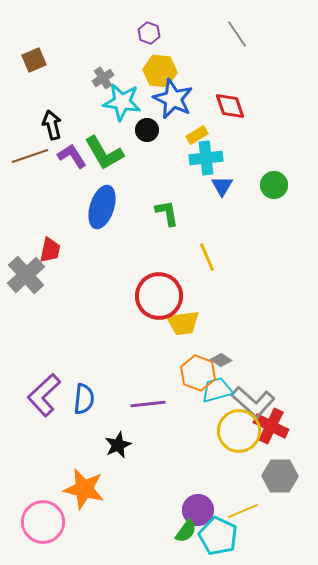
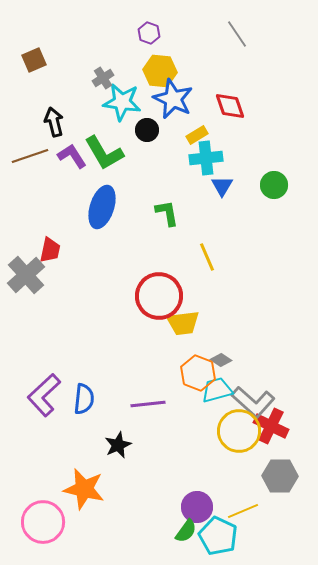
black arrow at (52, 125): moved 2 px right, 3 px up
purple circle at (198, 510): moved 1 px left, 3 px up
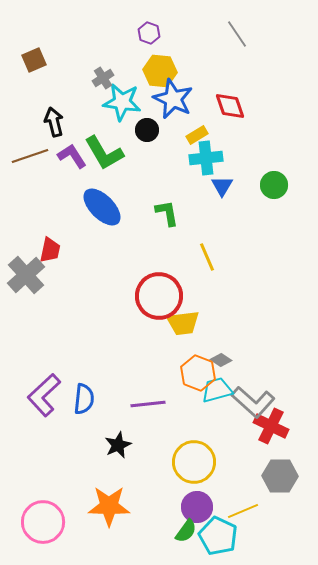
blue ellipse at (102, 207): rotated 63 degrees counterclockwise
yellow circle at (239, 431): moved 45 px left, 31 px down
orange star at (84, 489): moved 25 px right, 17 px down; rotated 12 degrees counterclockwise
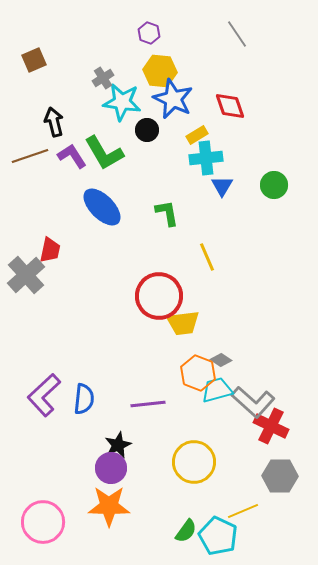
purple circle at (197, 507): moved 86 px left, 39 px up
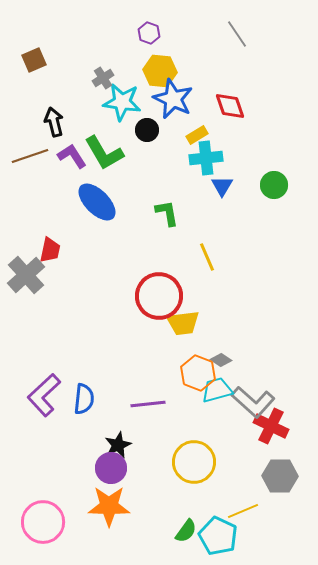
blue ellipse at (102, 207): moved 5 px left, 5 px up
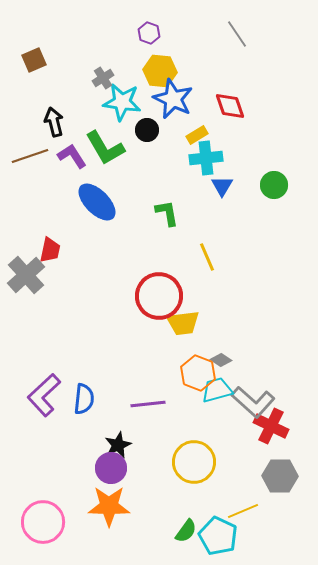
green L-shape at (104, 153): moved 1 px right, 5 px up
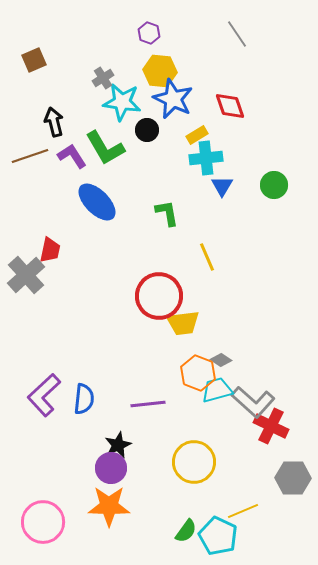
gray hexagon at (280, 476): moved 13 px right, 2 px down
